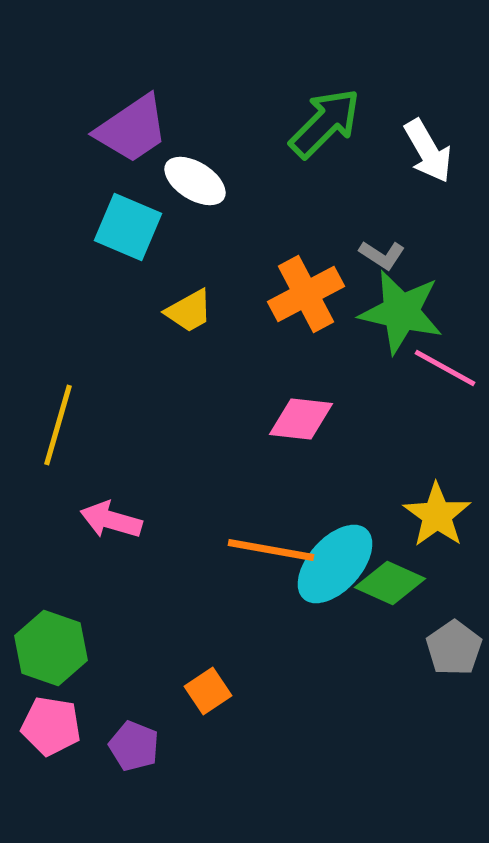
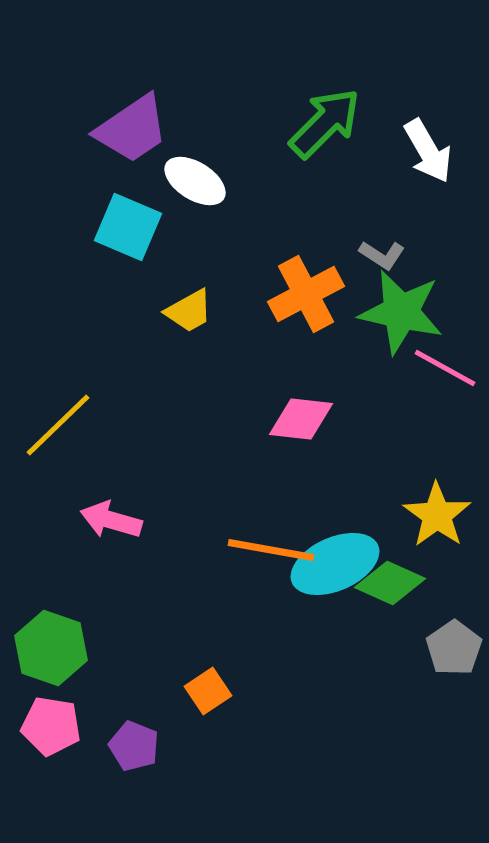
yellow line: rotated 30 degrees clockwise
cyan ellipse: rotated 24 degrees clockwise
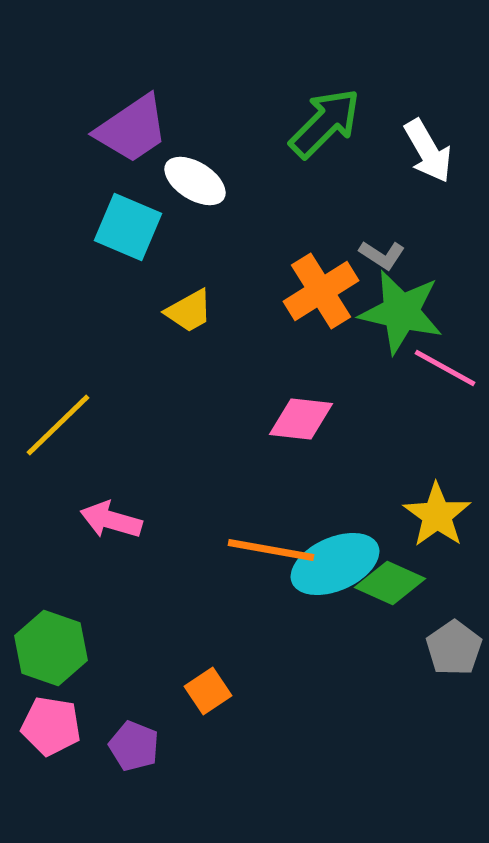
orange cross: moved 15 px right, 3 px up; rotated 4 degrees counterclockwise
